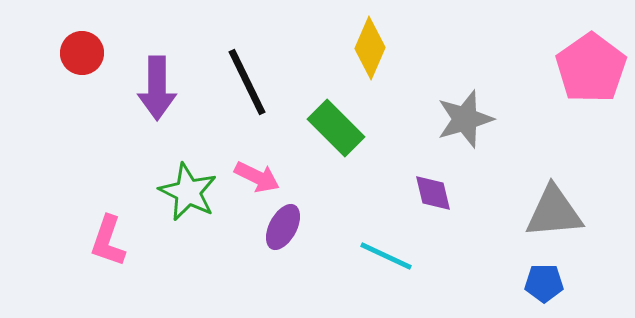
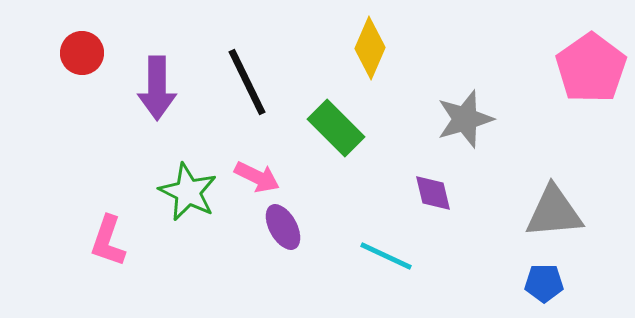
purple ellipse: rotated 57 degrees counterclockwise
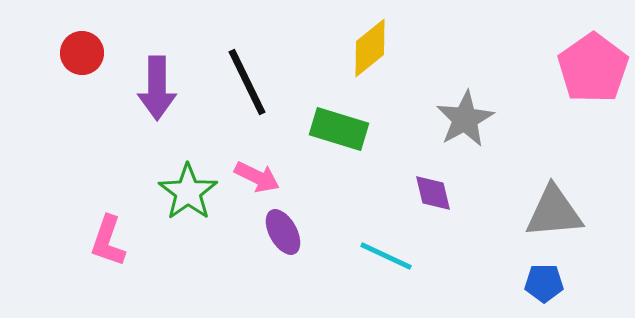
yellow diamond: rotated 28 degrees clockwise
pink pentagon: moved 2 px right
gray star: rotated 12 degrees counterclockwise
green rectangle: moved 3 px right, 1 px down; rotated 28 degrees counterclockwise
green star: rotated 10 degrees clockwise
purple ellipse: moved 5 px down
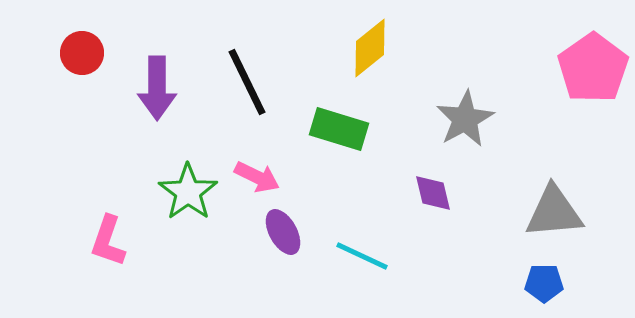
cyan line: moved 24 px left
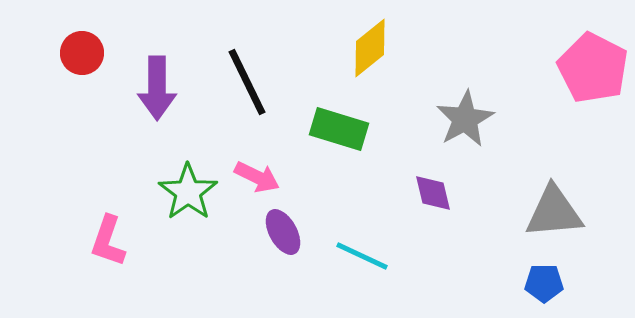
pink pentagon: rotated 10 degrees counterclockwise
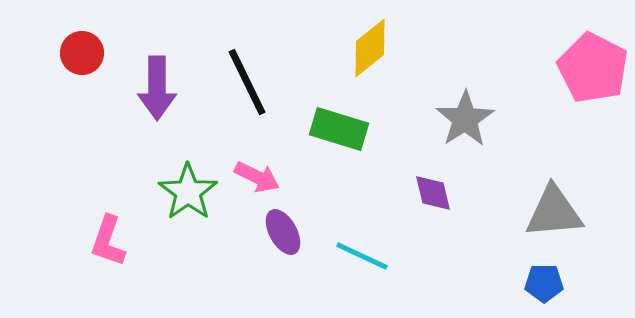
gray star: rotated 4 degrees counterclockwise
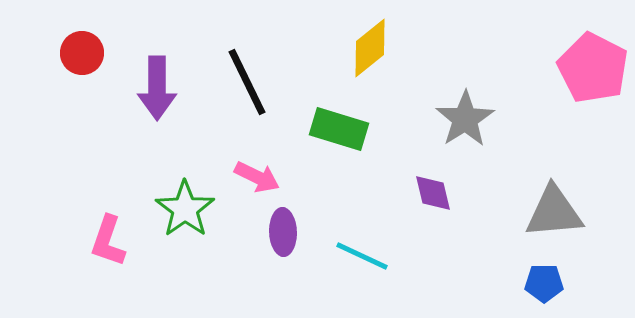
green star: moved 3 px left, 17 px down
purple ellipse: rotated 27 degrees clockwise
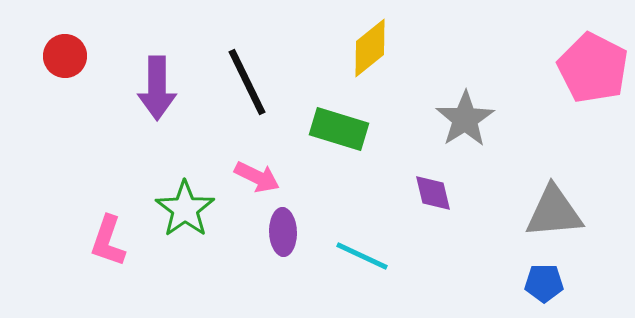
red circle: moved 17 px left, 3 px down
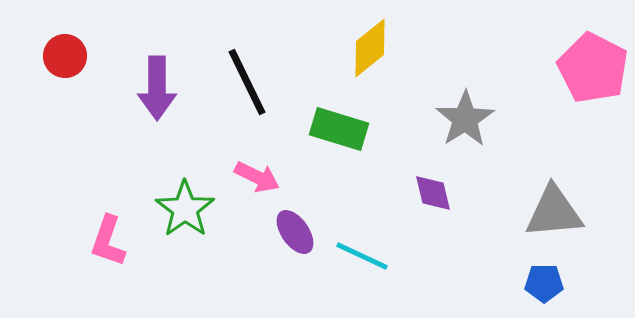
purple ellipse: moved 12 px right; rotated 33 degrees counterclockwise
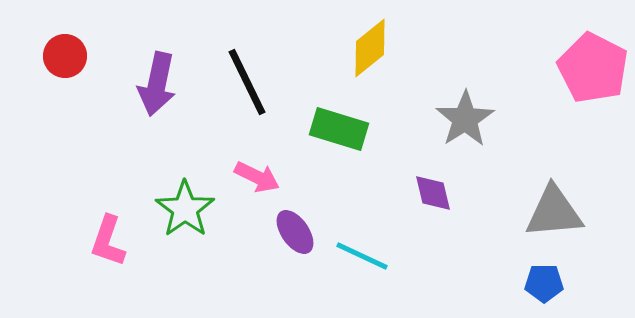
purple arrow: moved 4 px up; rotated 12 degrees clockwise
